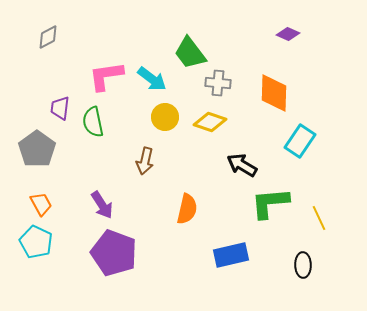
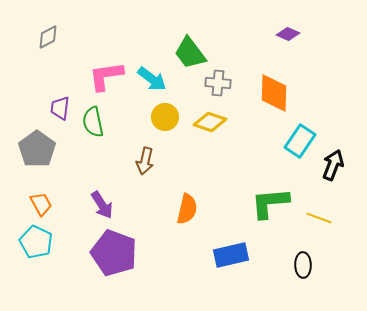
black arrow: moved 91 px right; rotated 80 degrees clockwise
yellow line: rotated 45 degrees counterclockwise
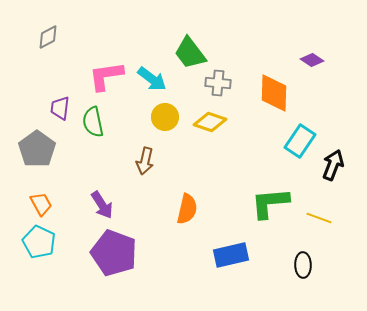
purple diamond: moved 24 px right, 26 px down; rotated 10 degrees clockwise
cyan pentagon: moved 3 px right
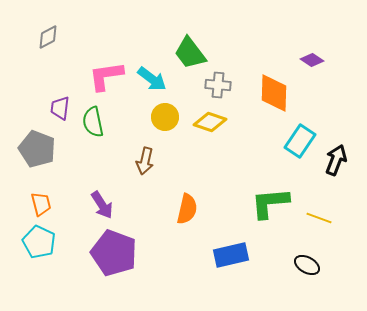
gray cross: moved 2 px down
gray pentagon: rotated 15 degrees counterclockwise
black arrow: moved 3 px right, 5 px up
orange trapezoid: rotated 15 degrees clockwise
black ellipse: moved 4 px right; rotated 60 degrees counterclockwise
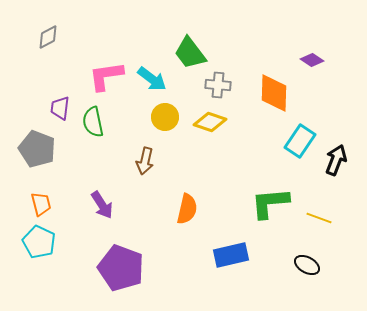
purple pentagon: moved 7 px right, 15 px down
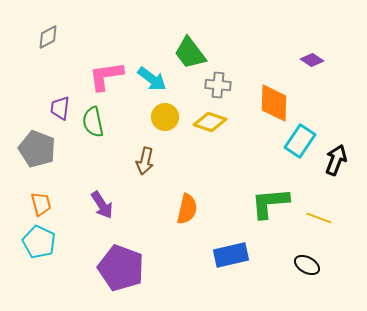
orange diamond: moved 10 px down
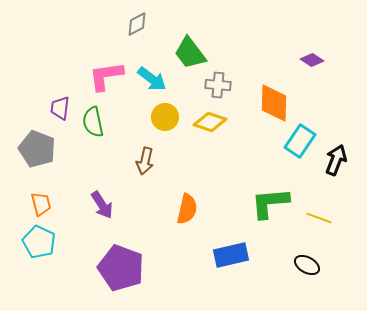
gray diamond: moved 89 px right, 13 px up
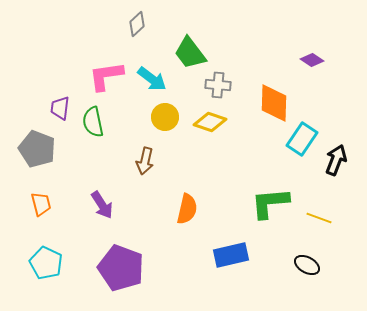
gray diamond: rotated 15 degrees counterclockwise
cyan rectangle: moved 2 px right, 2 px up
cyan pentagon: moved 7 px right, 21 px down
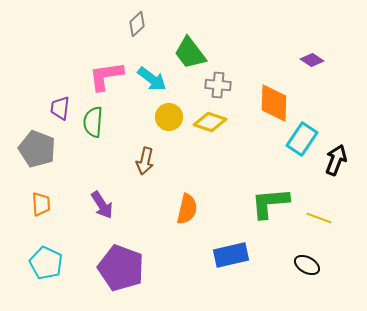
yellow circle: moved 4 px right
green semicircle: rotated 16 degrees clockwise
orange trapezoid: rotated 10 degrees clockwise
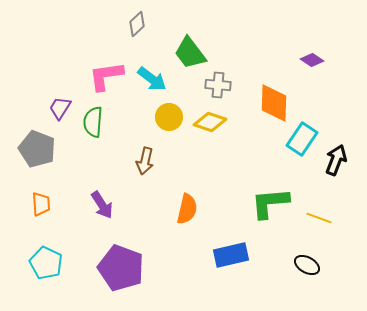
purple trapezoid: rotated 25 degrees clockwise
